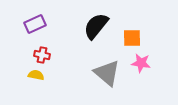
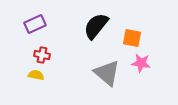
orange square: rotated 12 degrees clockwise
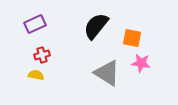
red cross: rotated 28 degrees counterclockwise
gray triangle: rotated 8 degrees counterclockwise
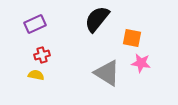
black semicircle: moved 1 px right, 7 px up
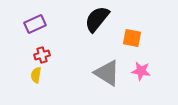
pink star: moved 8 px down
yellow semicircle: rotated 91 degrees counterclockwise
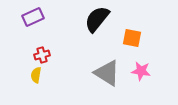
purple rectangle: moved 2 px left, 7 px up
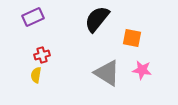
pink star: moved 1 px right, 1 px up
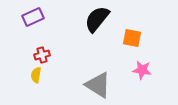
gray triangle: moved 9 px left, 12 px down
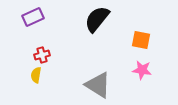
orange square: moved 9 px right, 2 px down
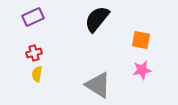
red cross: moved 8 px left, 2 px up
pink star: rotated 18 degrees counterclockwise
yellow semicircle: moved 1 px right, 1 px up
